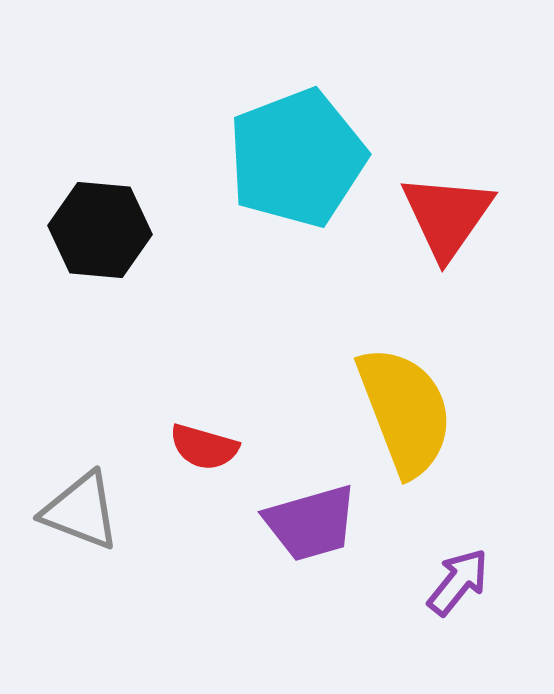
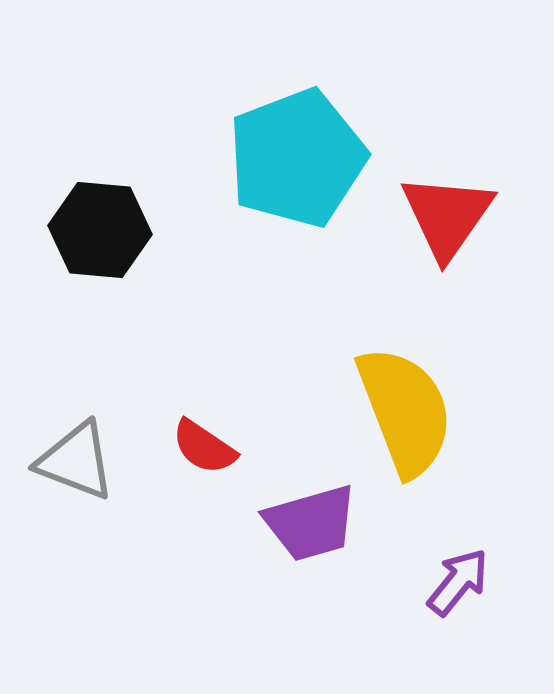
red semicircle: rotated 18 degrees clockwise
gray triangle: moved 5 px left, 50 px up
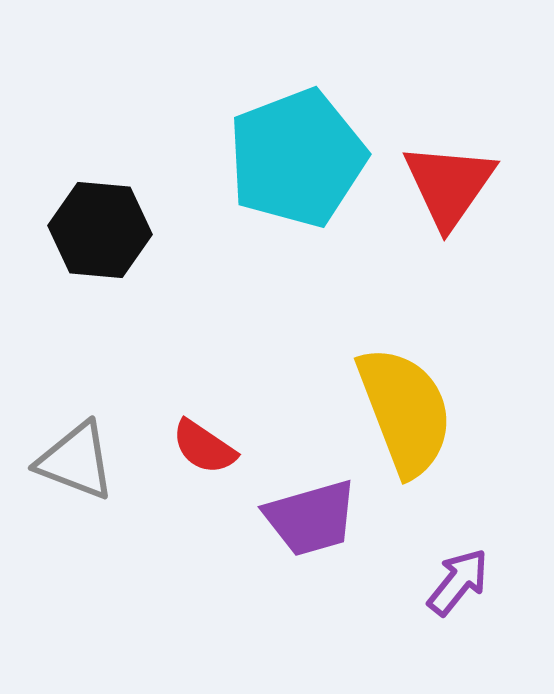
red triangle: moved 2 px right, 31 px up
purple trapezoid: moved 5 px up
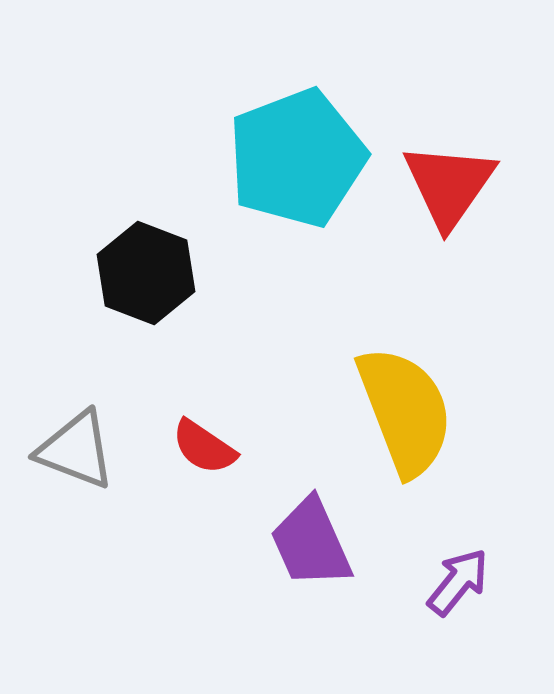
black hexagon: moved 46 px right, 43 px down; rotated 16 degrees clockwise
gray triangle: moved 11 px up
purple trapezoid: moved 25 px down; rotated 82 degrees clockwise
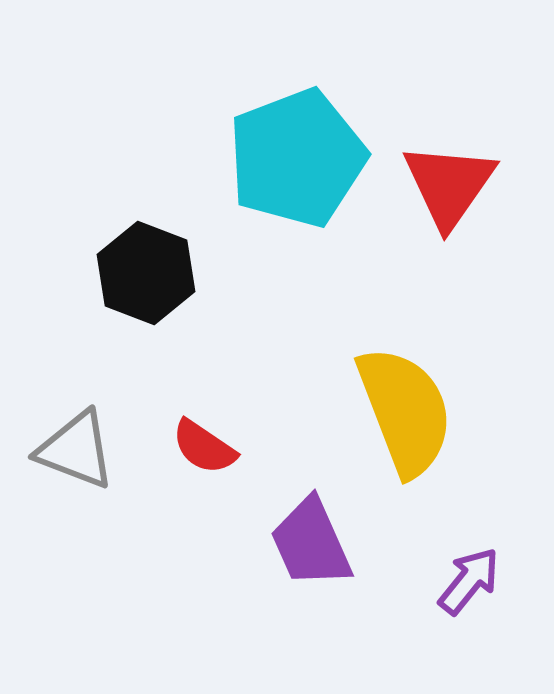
purple arrow: moved 11 px right, 1 px up
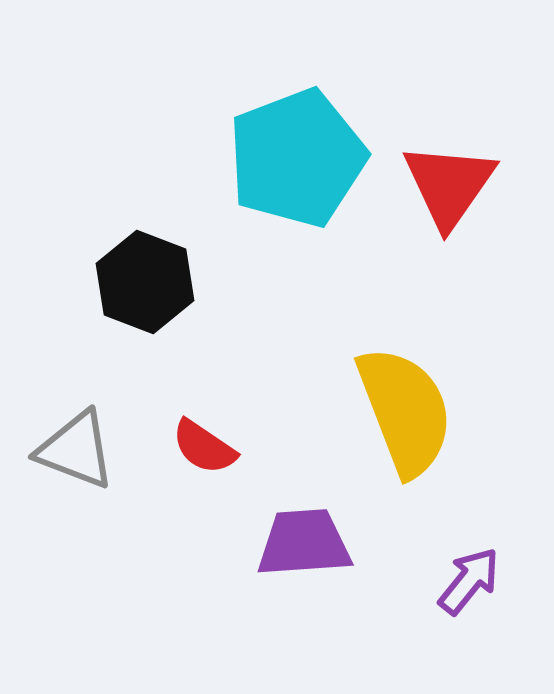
black hexagon: moved 1 px left, 9 px down
purple trapezoid: moved 7 px left; rotated 110 degrees clockwise
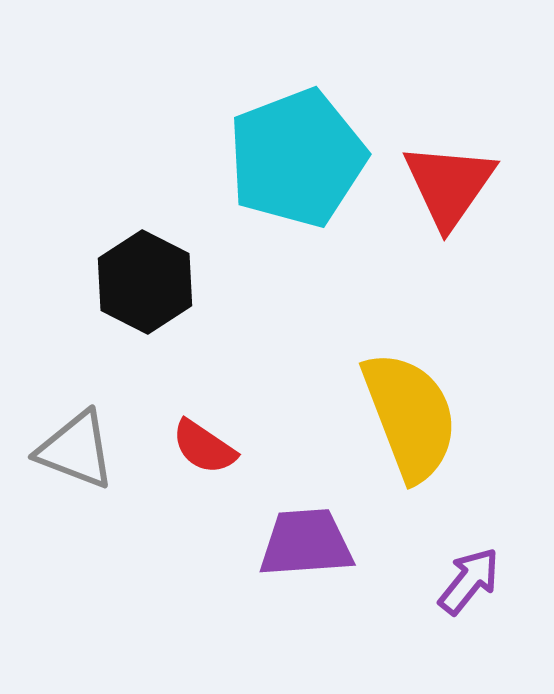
black hexagon: rotated 6 degrees clockwise
yellow semicircle: moved 5 px right, 5 px down
purple trapezoid: moved 2 px right
